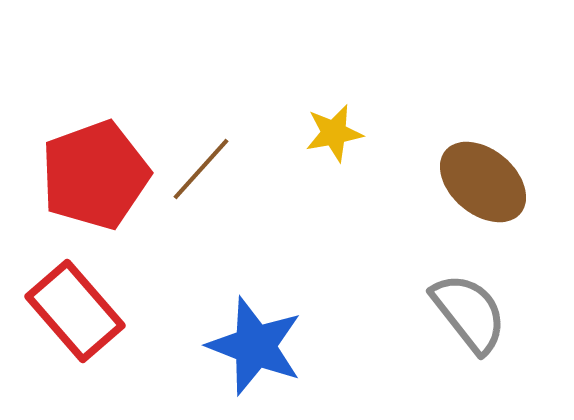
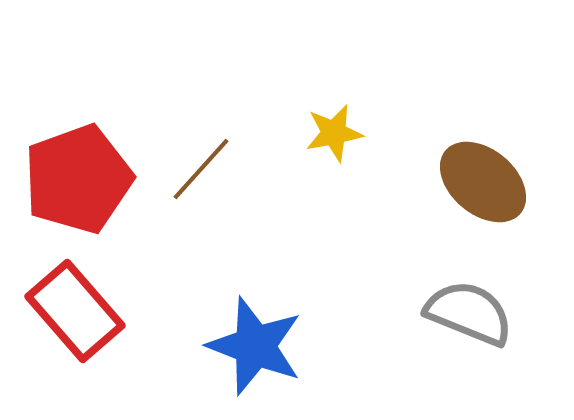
red pentagon: moved 17 px left, 4 px down
gray semicircle: rotated 30 degrees counterclockwise
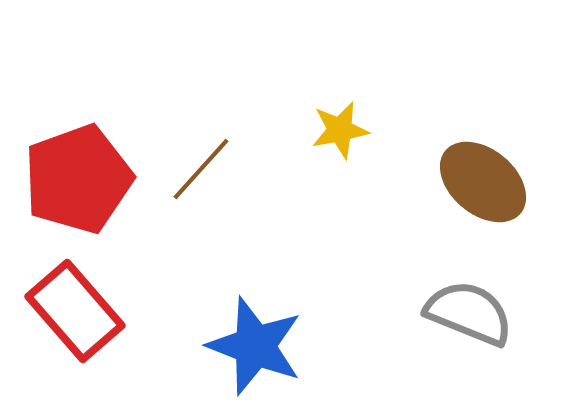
yellow star: moved 6 px right, 3 px up
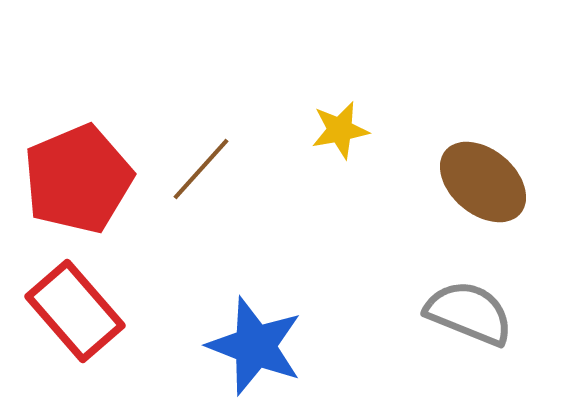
red pentagon: rotated 3 degrees counterclockwise
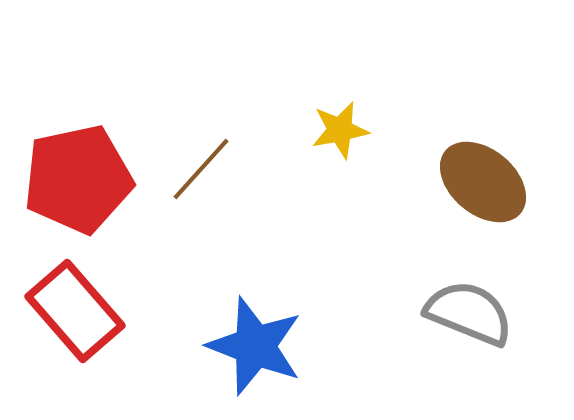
red pentagon: rotated 11 degrees clockwise
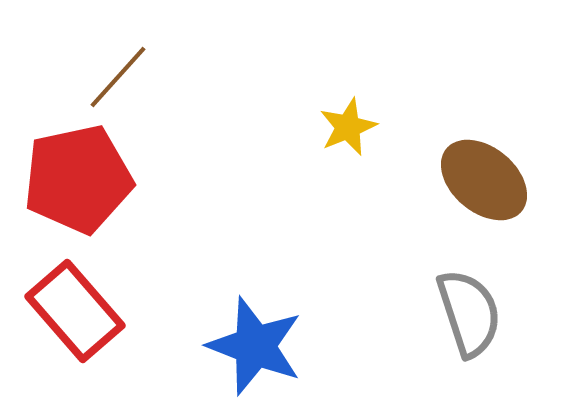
yellow star: moved 8 px right, 3 px up; rotated 12 degrees counterclockwise
brown line: moved 83 px left, 92 px up
brown ellipse: moved 1 px right, 2 px up
gray semicircle: rotated 50 degrees clockwise
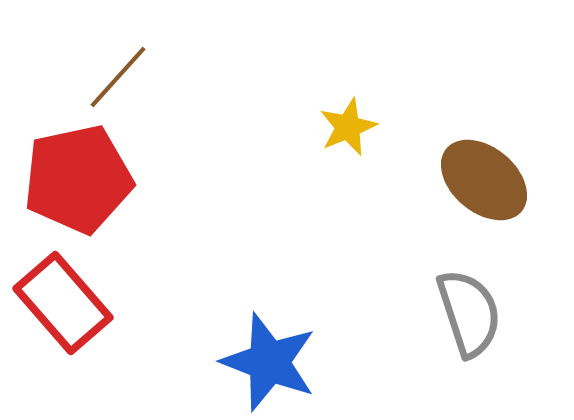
red rectangle: moved 12 px left, 8 px up
blue star: moved 14 px right, 16 px down
